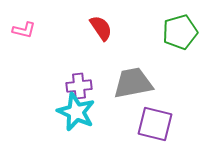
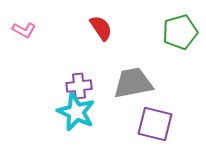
pink L-shape: rotated 15 degrees clockwise
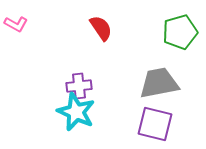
pink L-shape: moved 8 px left, 6 px up
gray trapezoid: moved 26 px right
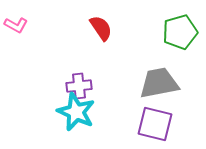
pink L-shape: moved 1 px down
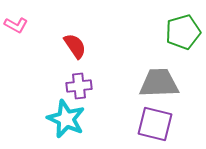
red semicircle: moved 26 px left, 18 px down
green pentagon: moved 3 px right
gray trapezoid: rotated 9 degrees clockwise
cyan star: moved 10 px left, 7 px down
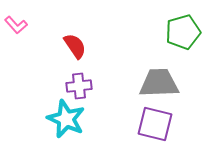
pink L-shape: rotated 20 degrees clockwise
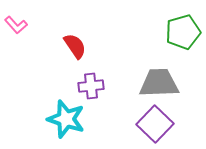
purple cross: moved 12 px right
cyan star: rotated 6 degrees counterclockwise
purple square: rotated 30 degrees clockwise
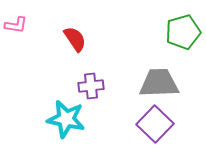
pink L-shape: rotated 40 degrees counterclockwise
red semicircle: moved 7 px up
cyan star: rotated 6 degrees counterclockwise
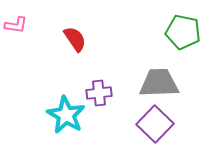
green pentagon: rotated 28 degrees clockwise
purple cross: moved 8 px right, 7 px down
cyan star: moved 4 px up; rotated 18 degrees clockwise
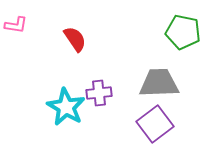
cyan star: moved 8 px up
purple square: rotated 9 degrees clockwise
